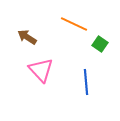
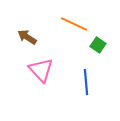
green square: moved 2 px left, 1 px down
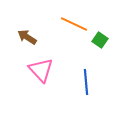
green square: moved 2 px right, 5 px up
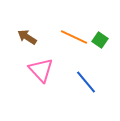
orange line: moved 13 px down
blue line: rotated 35 degrees counterclockwise
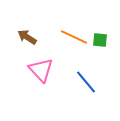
green square: rotated 28 degrees counterclockwise
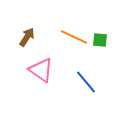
brown arrow: rotated 90 degrees clockwise
pink triangle: rotated 12 degrees counterclockwise
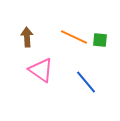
brown arrow: rotated 36 degrees counterclockwise
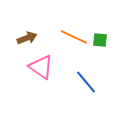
brown arrow: moved 1 px down; rotated 72 degrees clockwise
pink triangle: moved 3 px up
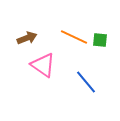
pink triangle: moved 2 px right, 2 px up
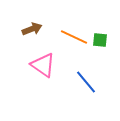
brown arrow: moved 5 px right, 9 px up
